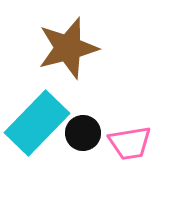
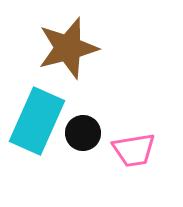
cyan rectangle: moved 2 px up; rotated 20 degrees counterclockwise
pink trapezoid: moved 4 px right, 7 px down
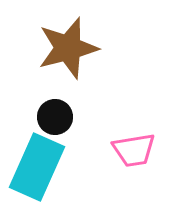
cyan rectangle: moved 46 px down
black circle: moved 28 px left, 16 px up
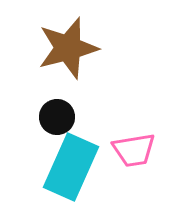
black circle: moved 2 px right
cyan rectangle: moved 34 px right
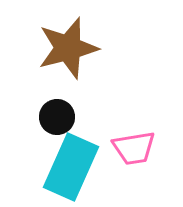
pink trapezoid: moved 2 px up
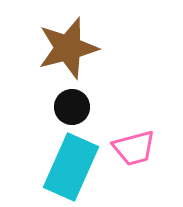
black circle: moved 15 px right, 10 px up
pink trapezoid: rotated 6 degrees counterclockwise
